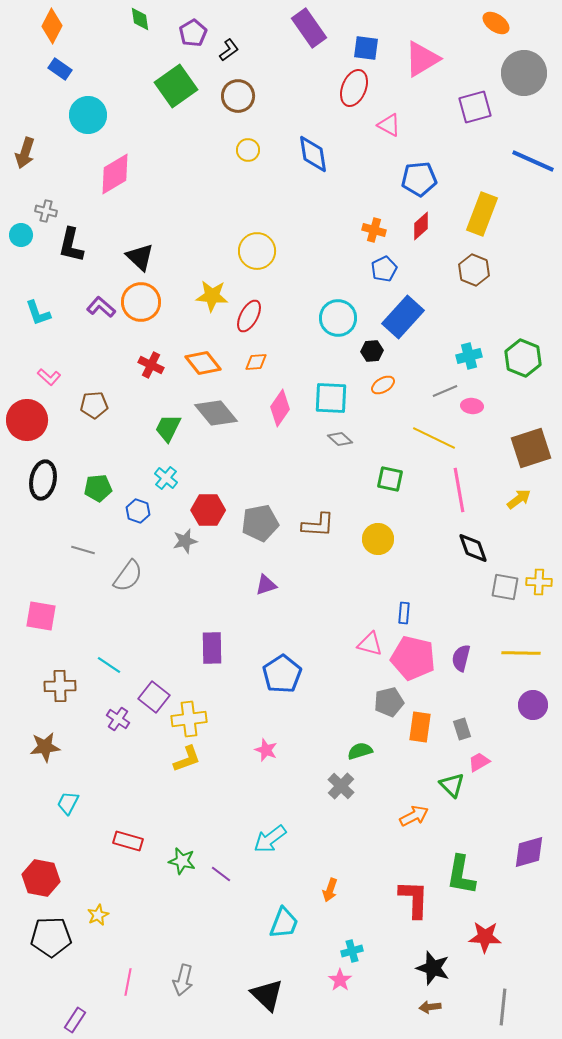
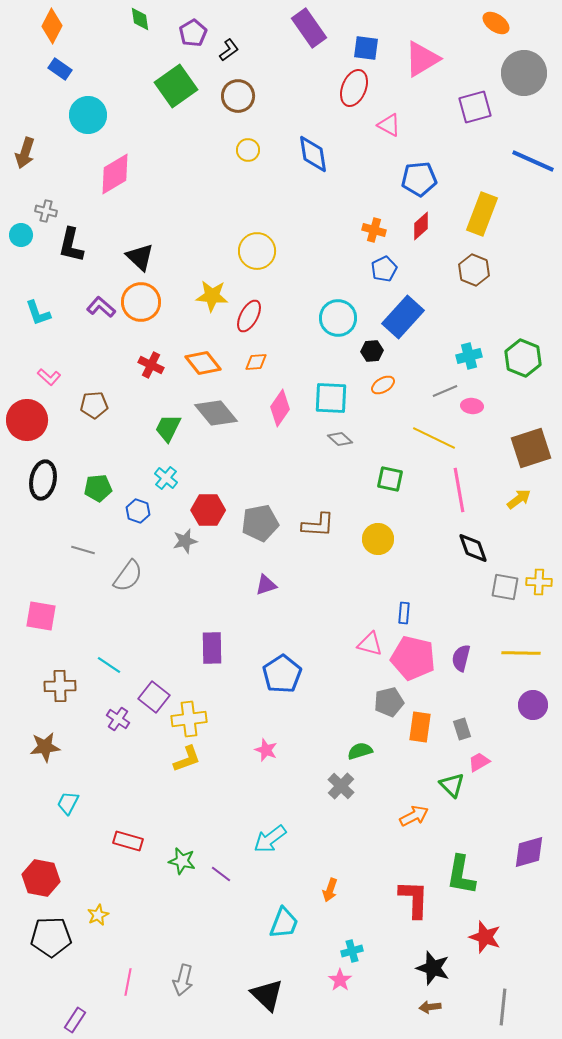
red star at (485, 937): rotated 16 degrees clockwise
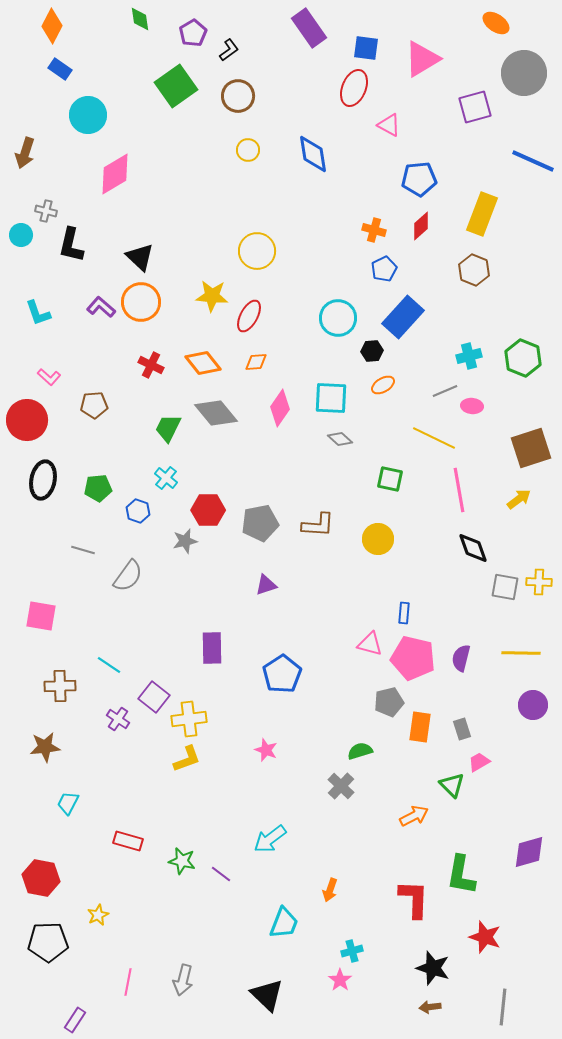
black pentagon at (51, 937): moved 3 px left, 5 px down
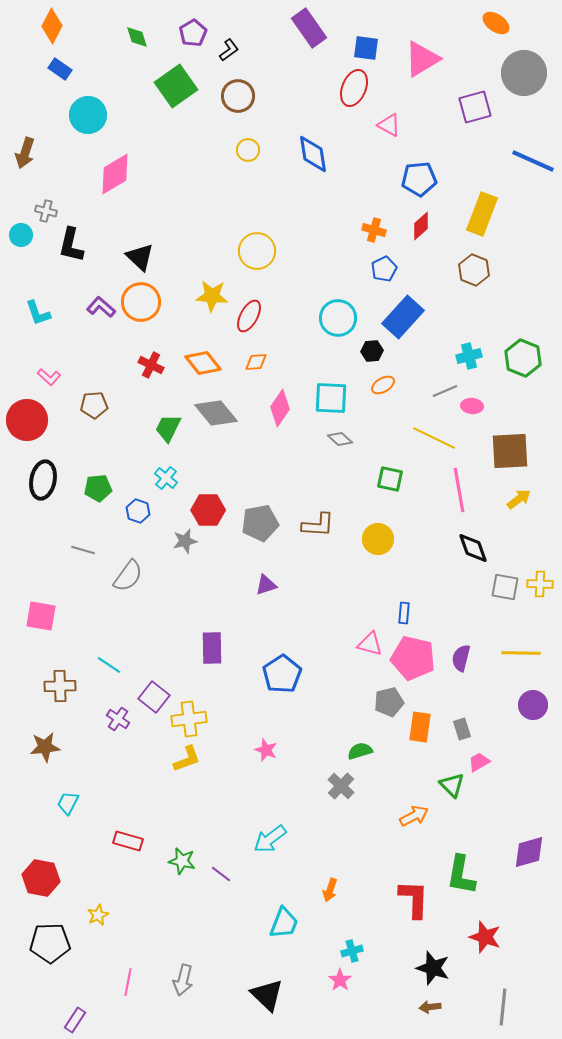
green diamond at (140, 19): moved 3 px left, 18 px down; rotated 10 degrees counterclockwise
brown square at (531, 448): moved 21 px left, 3 px down; rotated 15 degrees clockwise
yellow cross at (539, 582): moved 1 px right, 2 px down
black pentagon at (48, 942): moved 2 px right, 1 px down
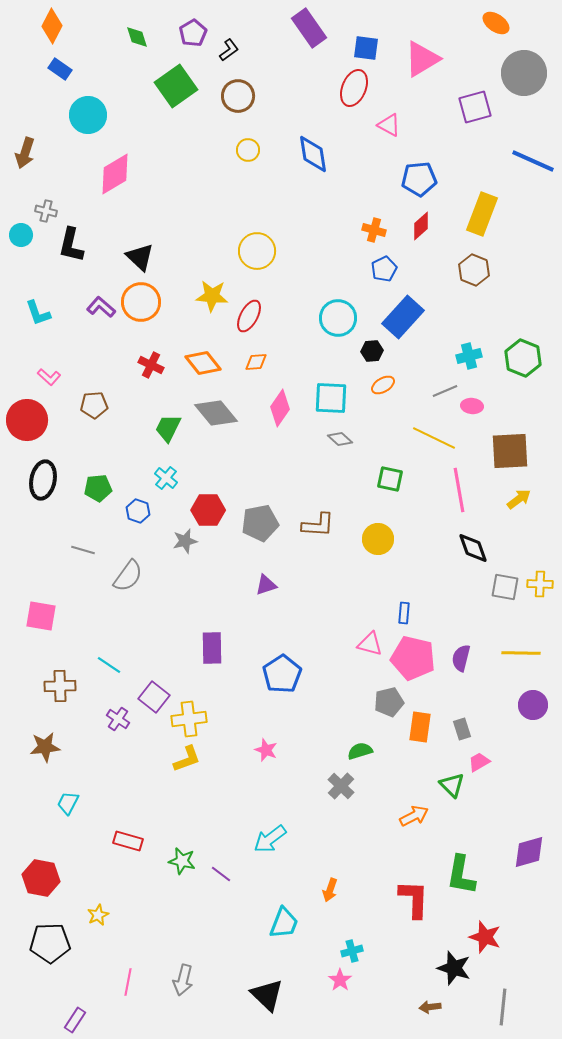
black star at (433, 968): moved 21 px right
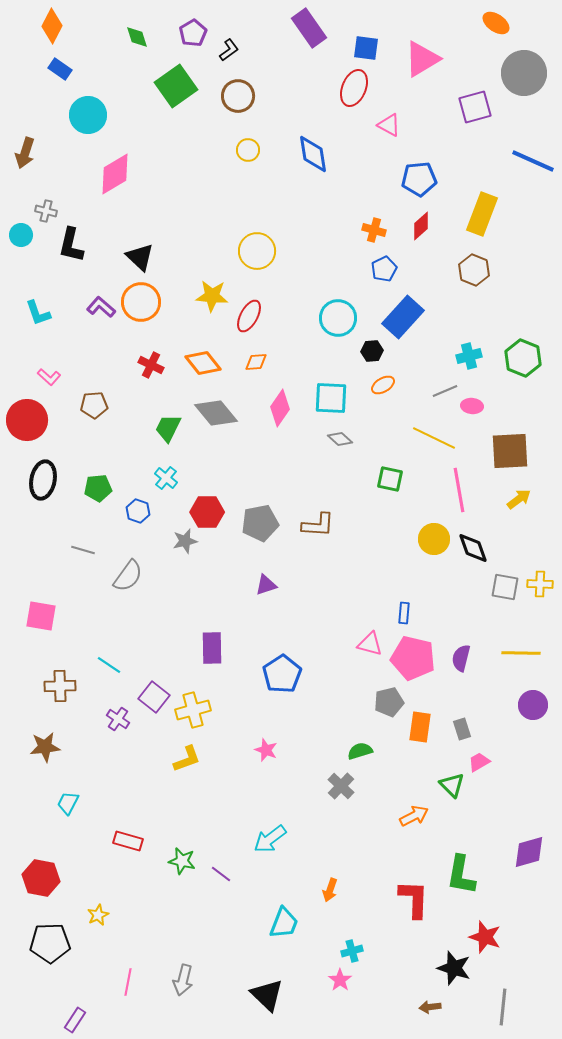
red hexagon at (208, 510): moved 1 px left, 2 px down
yellow circle at (378, 539): moved 56 px right
yellow cross at (189, 719): moved 4 px right, 9 px up; rotated 8 degrees counterclockwise
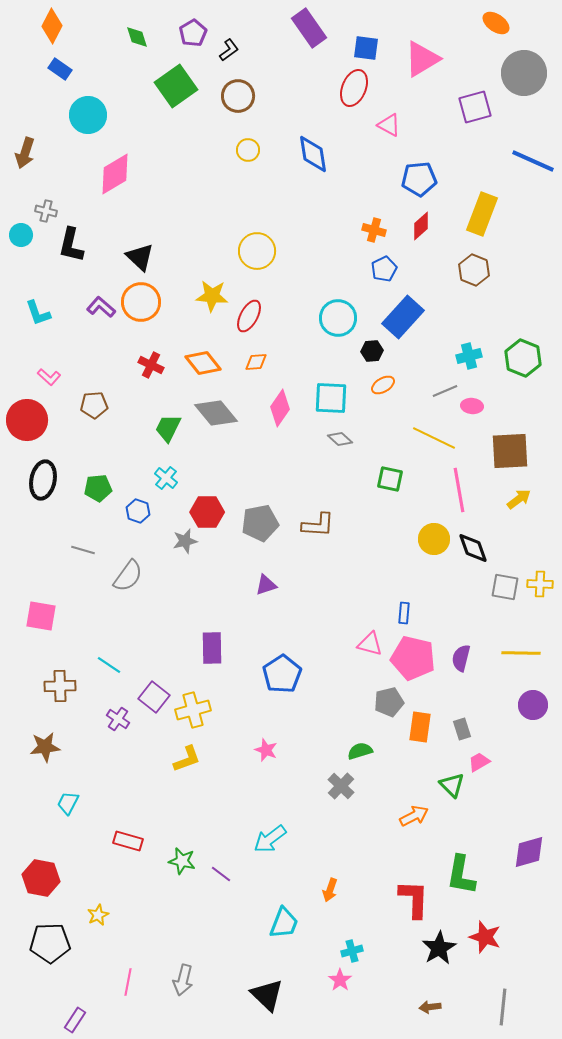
black star at (454, 968): moved 15 px left, 20 px up; rotated 24 degrees clockwise
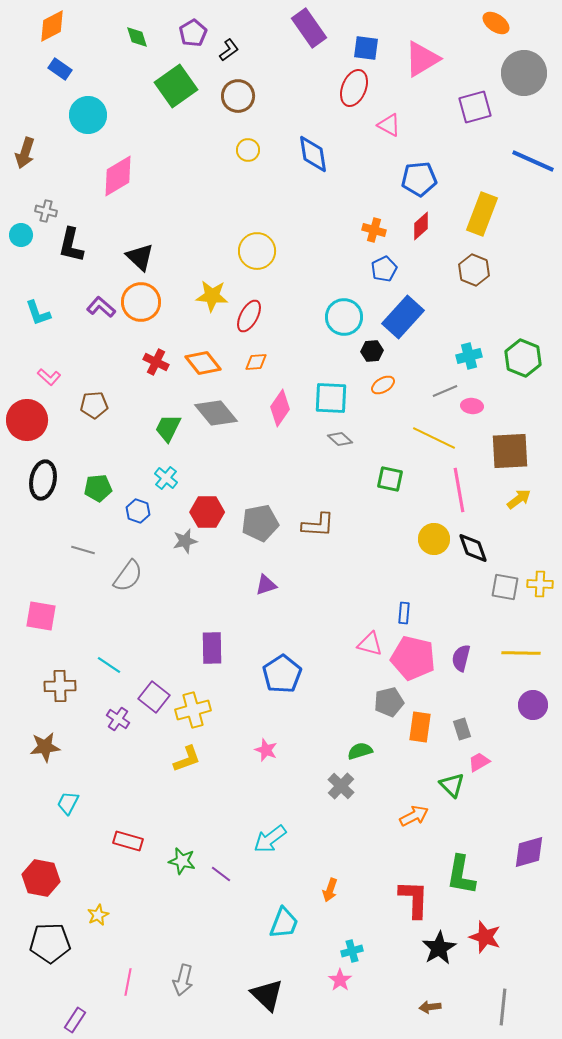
orange diamond at (52, 26): rotated 36 degrees clockwise
pink diamond at (115, 174): moved 3 px right, 2 px down
cyan circle at (338, 318): moved 6 px right, 1 px up
red cross at (151, 365): moved 5 px right, 3 px up
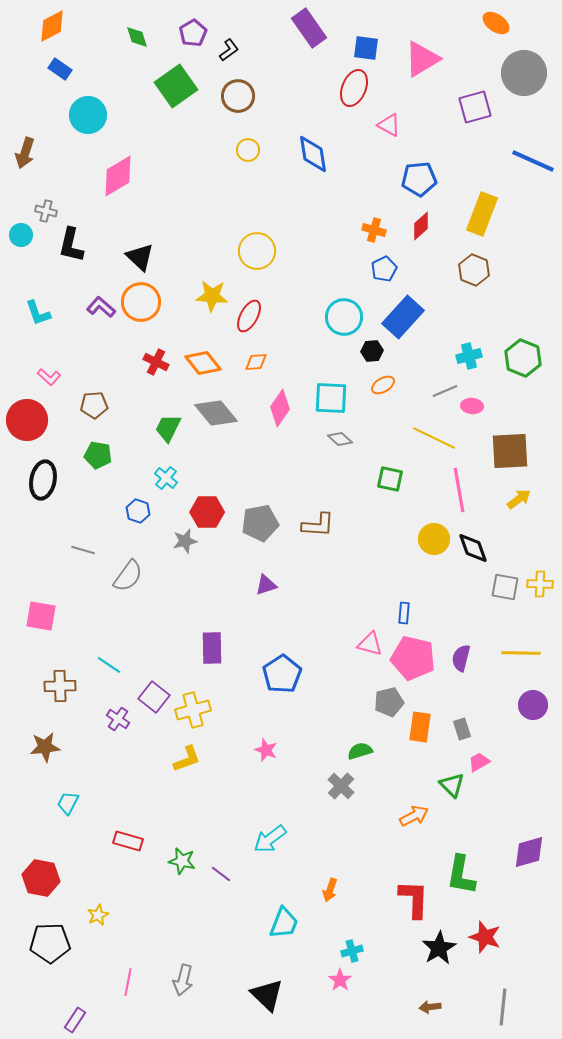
green pentagon at (98, 488): moved 33 px up; rotated 16 degrees clockwise
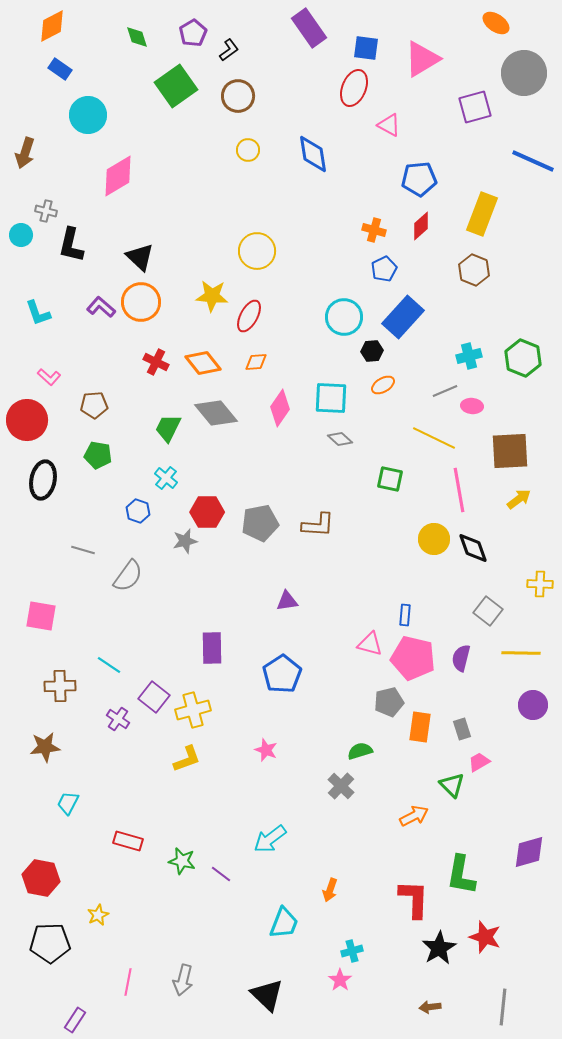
purple triangle at (266, 585): moved 21 px right, 16 px down; rotated 10 degrees clockwise
gray square at (505, 587): moved 17 px left, 24 px down; rotated 28 degrees clockwise
blue rectangle at (404, 613): moved 1 px right, 2 px down
